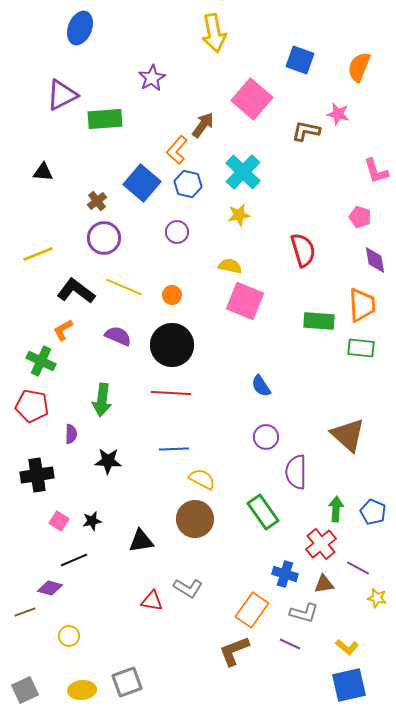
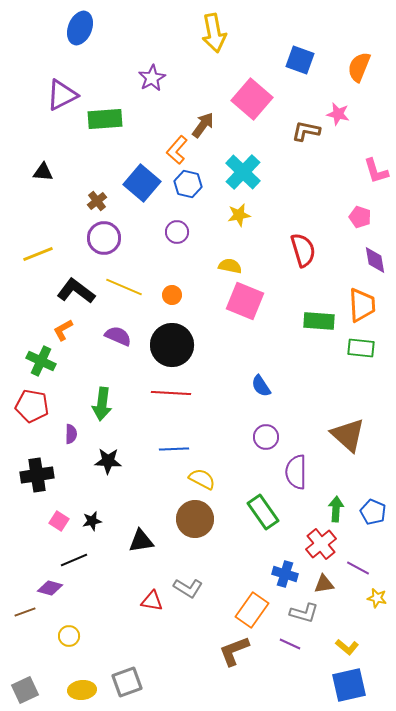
green arrow at (102, 400): moved 4 px down
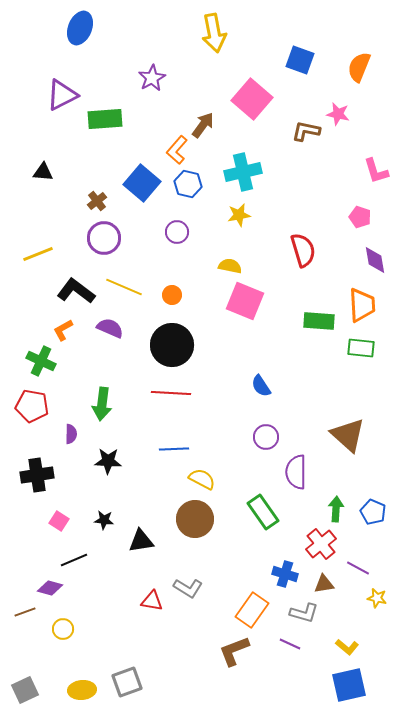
cyan cross at (243, 172): rotated 33 degrees clockwise
purple semicircle at (118, 336): moved 8 px left, 8 px up
black star at (92, 521): moved 12 px right, 1 px up; rotated 18 degrees clockwise
yellow circle at (69, 636): moved 6 px left, 7 px up
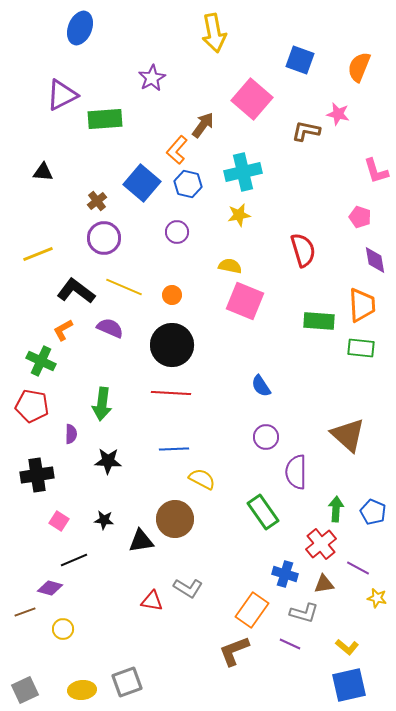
brown circle at (195, 519): moved 20 px left
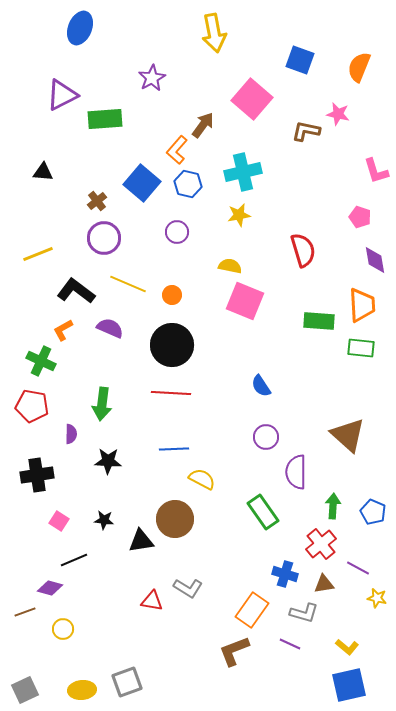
yellow line at (124, 287): moved 4 px right, 3 px up
green arrow at (336, 509): moved 3 px left, 3 px up
